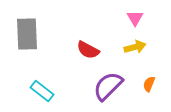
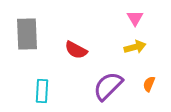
red semicircle: moved 12 px left
cyan rectangle: rotated 55 degrees clockwise
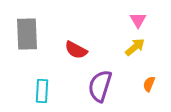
pink triangle: moved 3 px right, 2 px down
yellow arrow: rotated 25 degrees counterclockwise
purple semicircle: moved 8 px left; rotated 28 degrees counterclockwise
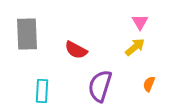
pink triangle: moved 2 px right, 2 px down
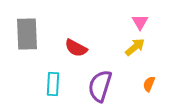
red semicircle: moved 2 px up
cyan rectangle: moved 11 px right, 7 px up
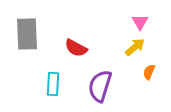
orange semicircle: moved 12 px up
